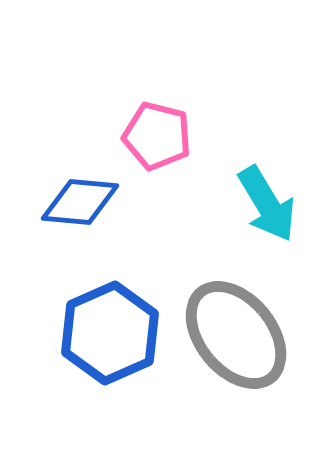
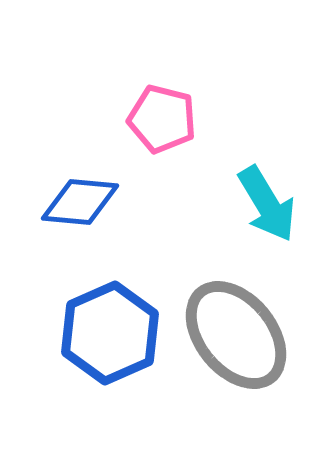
pink pentagon: moved 5 px right, 17 px up
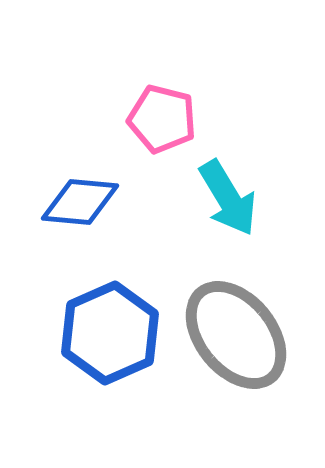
cyan arrow: moved 39 px left, 6 px up
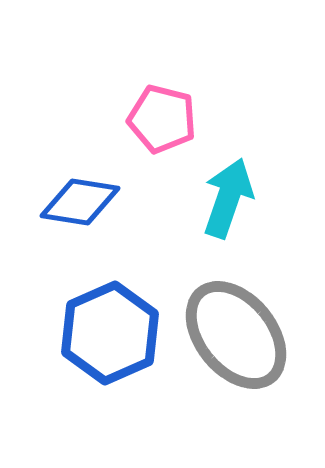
cyan arrow: rotated 130 degrees counterclockwise
blue diamond: rotated 4 degrees clockwise
